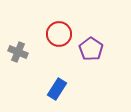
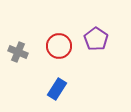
red circle: moved 12 px down
purple pentagon: moved 5 px right, 10 px up
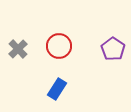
purple pentagon: moved 17 px right, 10 px down
gray cross: moved 3 px up; rotated 24 degrees clockwise
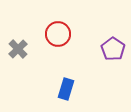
red circle: moved 1 px left, 12 px up
blue rectangle: moved 9 px right; rotated 15 degrees counterclockwise
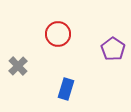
gray cross: moved 17 px down
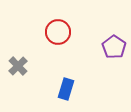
red circle: moved 2 px up
purple pentagon: moved 1 px right, 2 px up
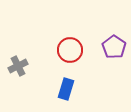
red circle: moved 12 px right, 18 px down
gray cross: rotated 18 degrees clockwise
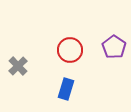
gray cross: rotated 18 degrees counterclockwise
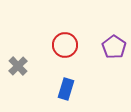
red circle: moved 5 px left, 5 px up
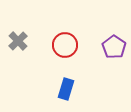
gray cross: moved 25 px up
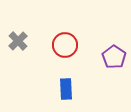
purple pentagon: moved 10 px down
blue rectangle: rotated 20 degrees counterclockwise
